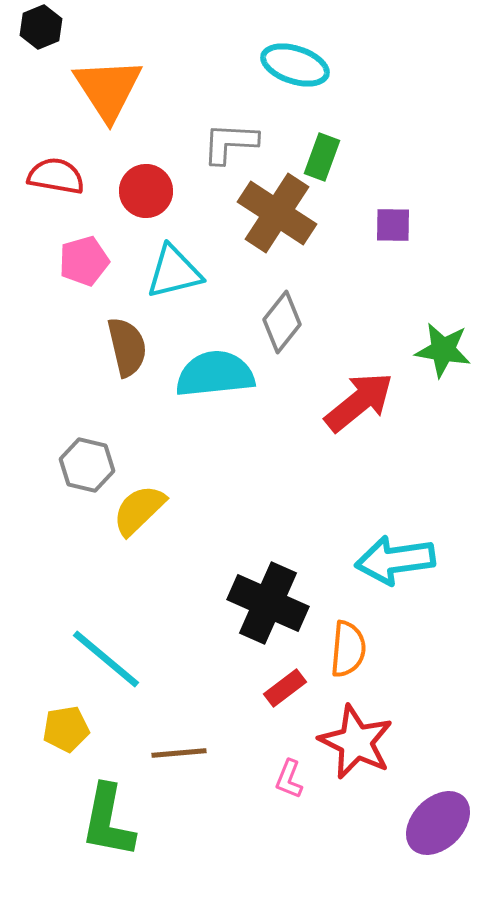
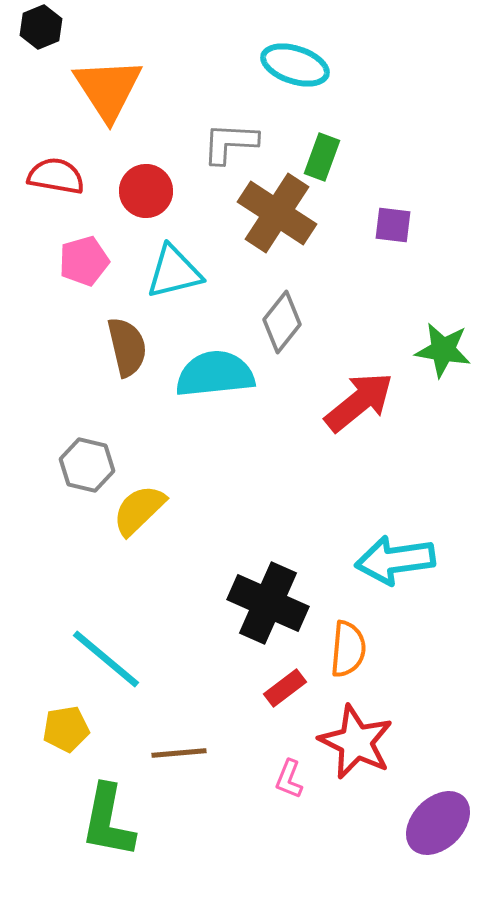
purple square: rotated 6 degrees clockwise
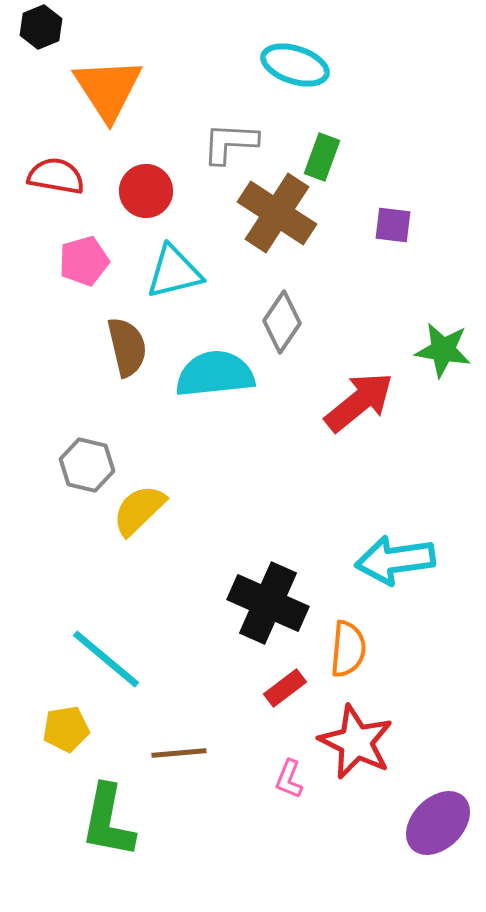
gray diamond: rotated 4 degrees counterclockwise
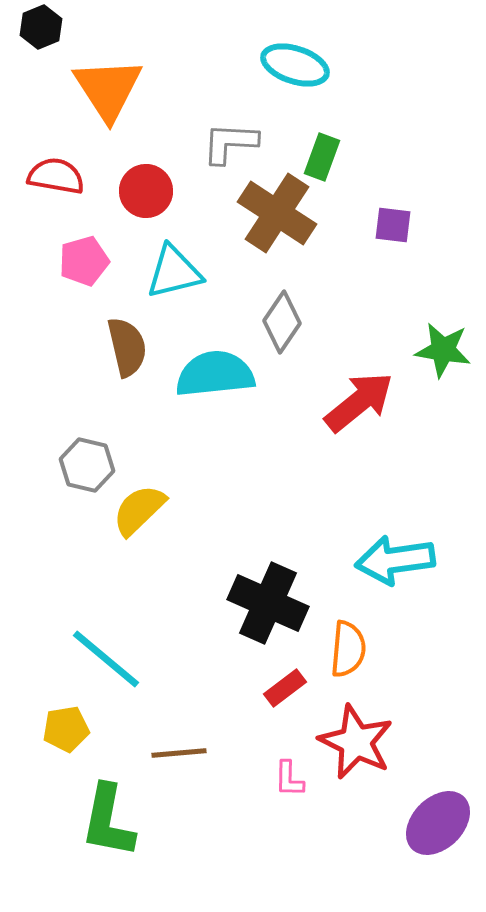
pink L-shape: rotated 21 degrees counterclockwise
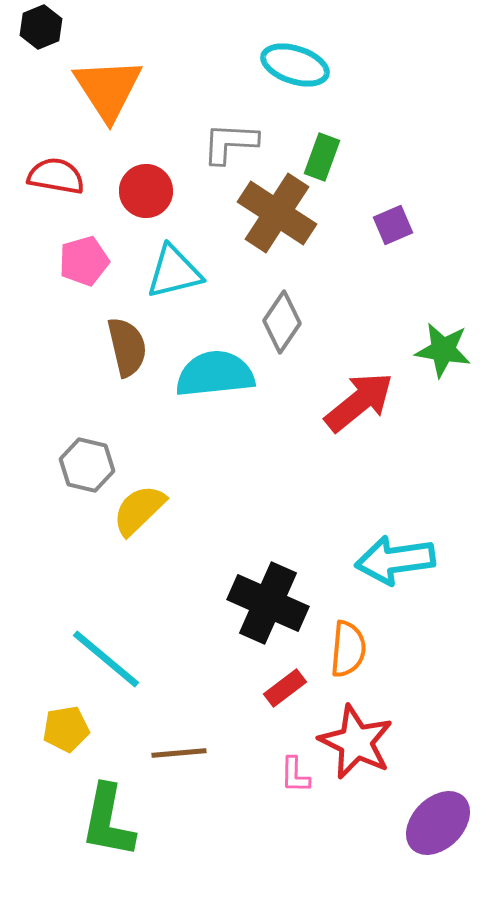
purple square: rotated 30 degrees counterclockwise
pink L-shape: moved 6 px right, 4 px up
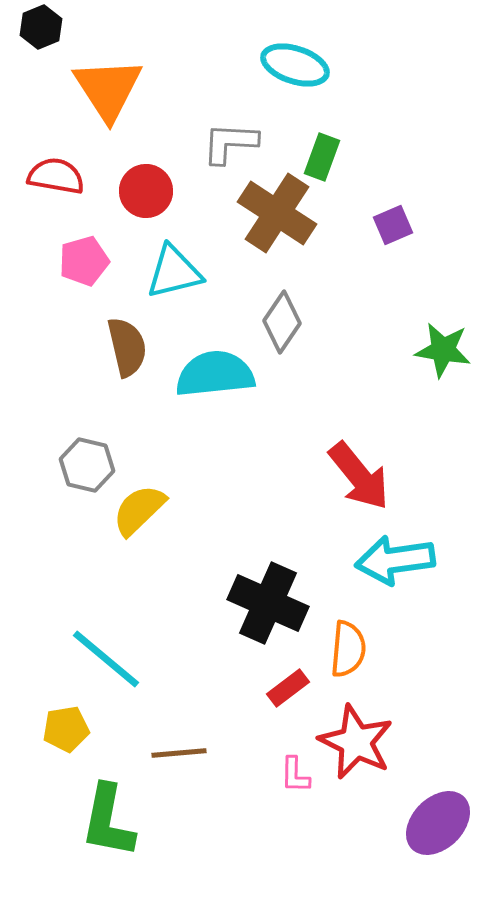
red arrow: moved 74 px down; rotated 90 degrees clockwise
red rectangle: moved 3 px right
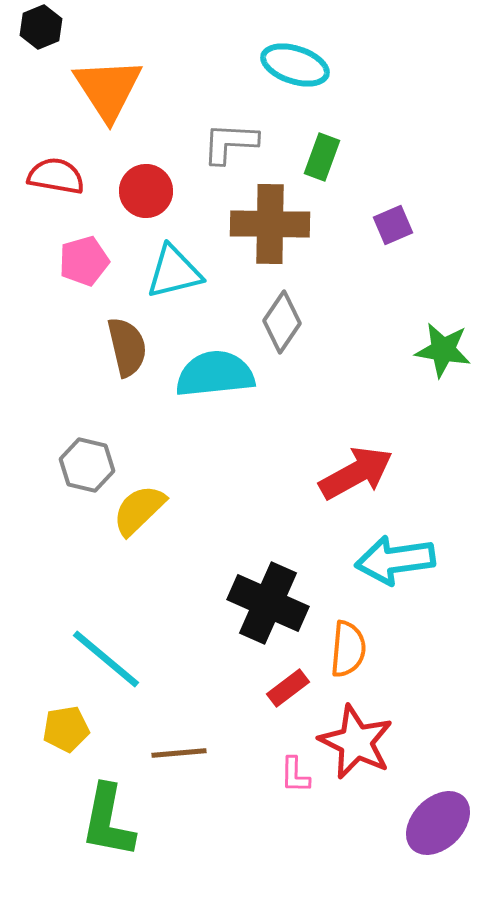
brown cross: moved 7 px left, 11 px down; rotated 32 degrees counterclockwise
red arrow: moved 3 px left, 3 px up; rotated 80 degrees counterclockwise
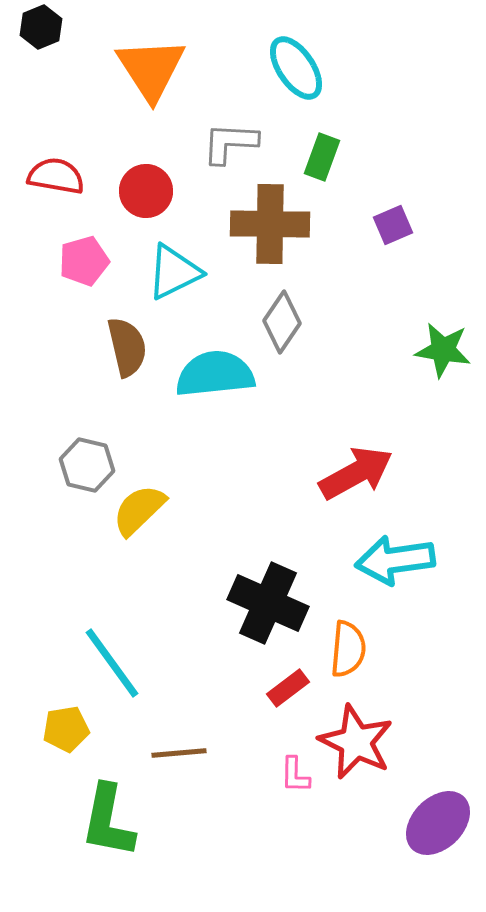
cyan ellipse: moved 1 px right, 3 px down; rotated 38 degrees clockwise
orange triangle: moved 43 px right, 20 px up
cyan triangle: rotated 12 degrees counterclockwise
cyan line: moved 6 px right, 4 px down; rotated 14 degrees clockwise
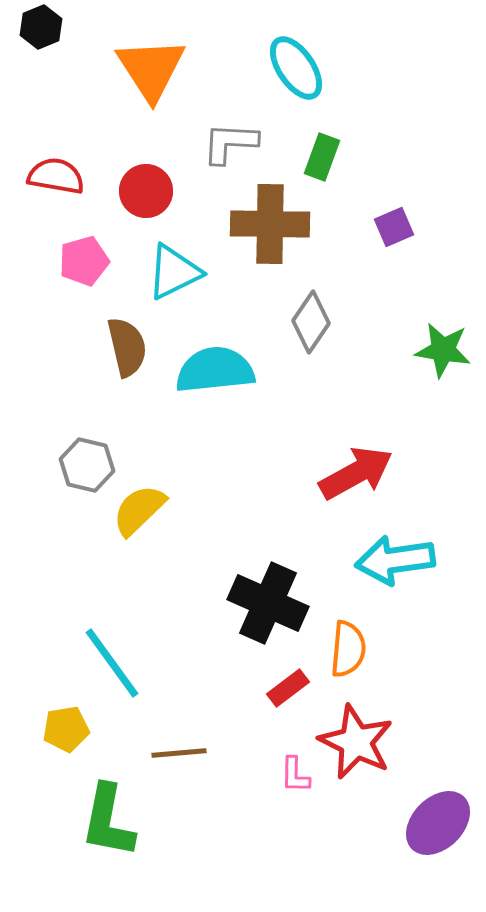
purple square: moved 1 px right, 2 px down
gray diamond: moved 29 px right
cyan semicircle: moved 4 px up
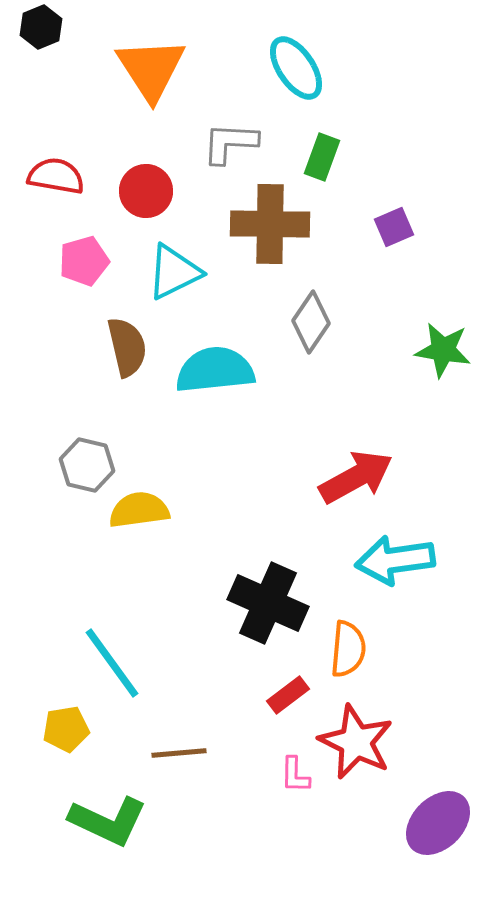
red arrow: moved 4 px down
yellow semicircle: rotated 36 degrees clockwise
red rectangle: moved 7 px down
green L-shape: rotated 76 degrees counterclockwise
